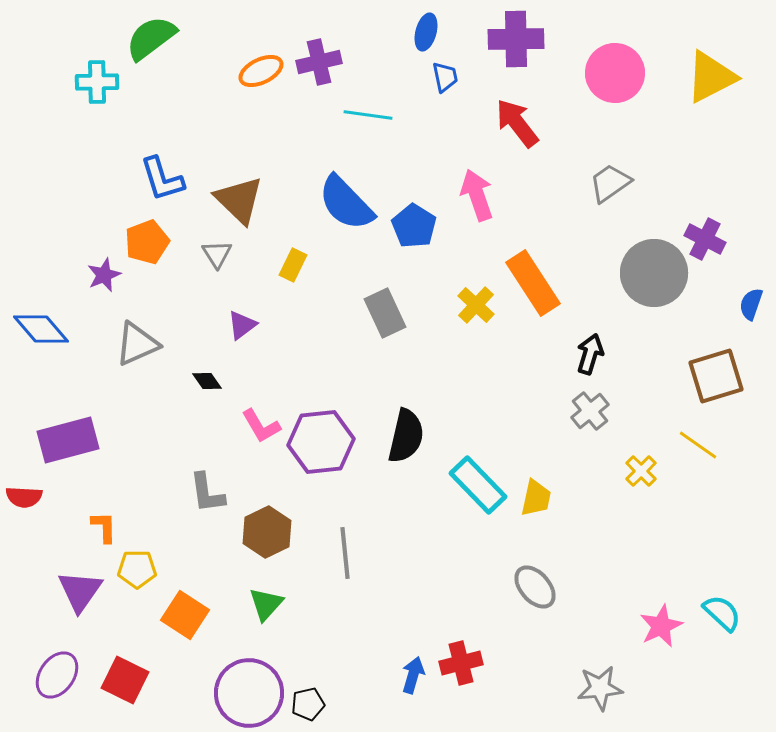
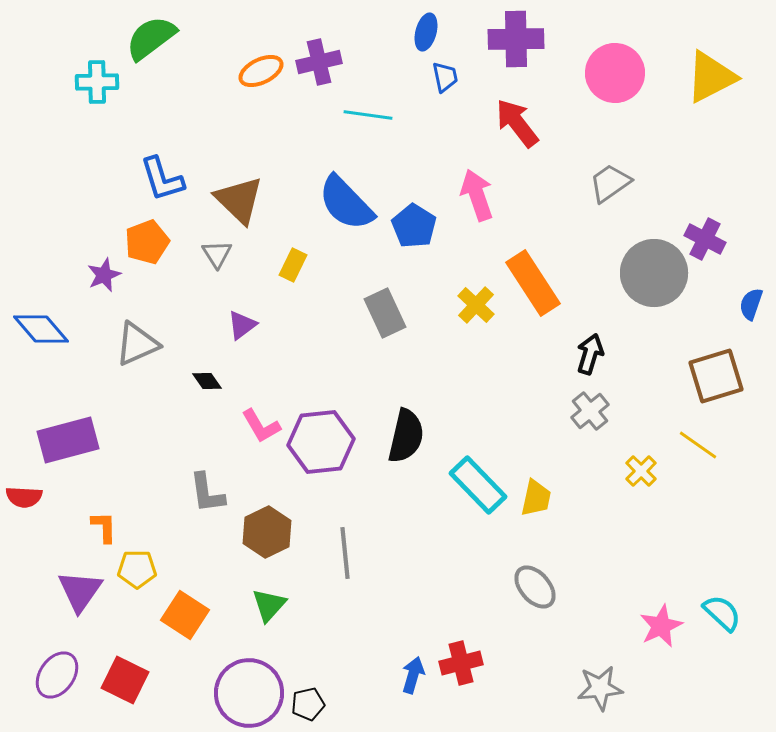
green triangle at (266, 604): moved 3 px right, 1 px down
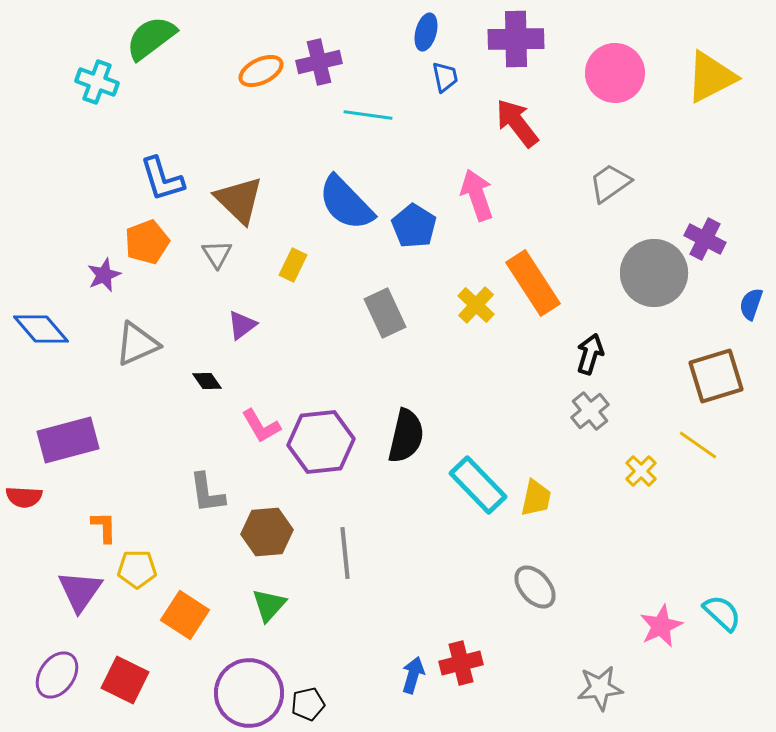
cyan cross at (97, 82): rotated 21 degrees clockwise
brown hexagon at (267, 532): rotated 21 degrees clockwise
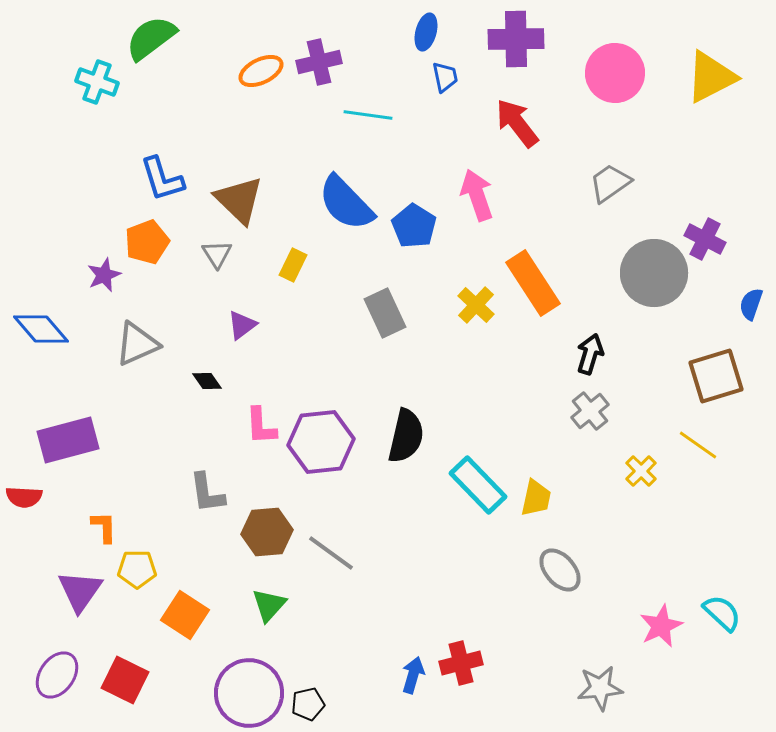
pink L-shape at (261, 426): rotated 27 degrees clockwise
gray line at (345, 553): moved 14 px left; rotated 48 degrees counterclockwise
gray ellipse at (535, 587): moved 25 px right, 17 px up
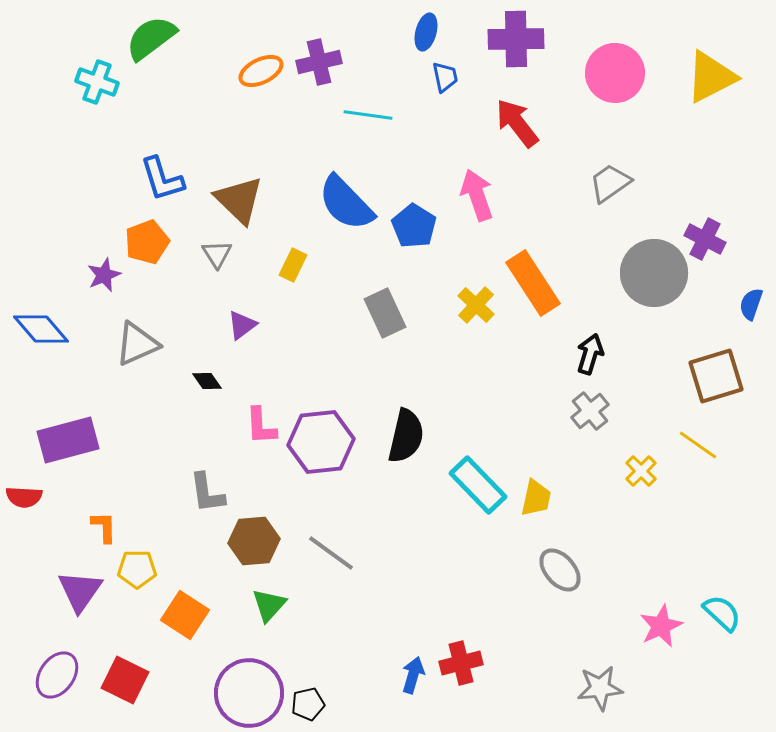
brown hexagon at (267, 532): moved 13 px left, 9 px down
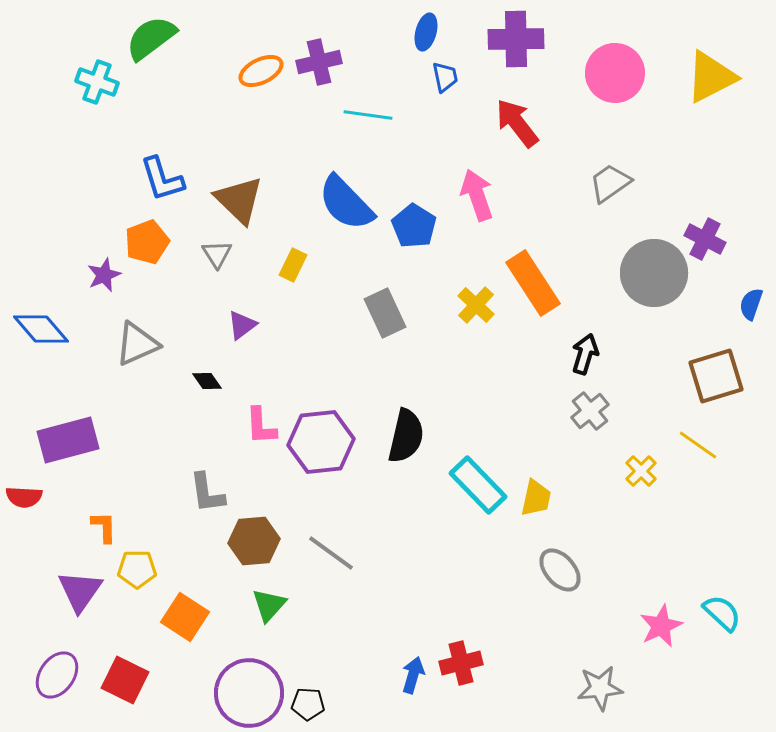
black arrow at (590, 354): moved 5 px left
orange square at (185, 615): moved 2 px down
black pentagon at (308, 704): rotated 16 degrees clockwise
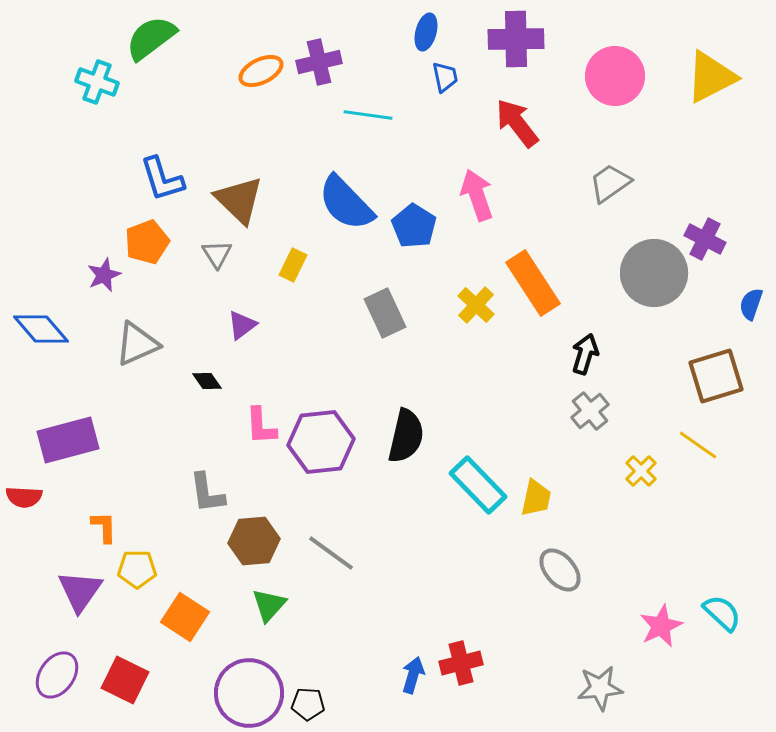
pink circle at (615, 73): moved 3 px down
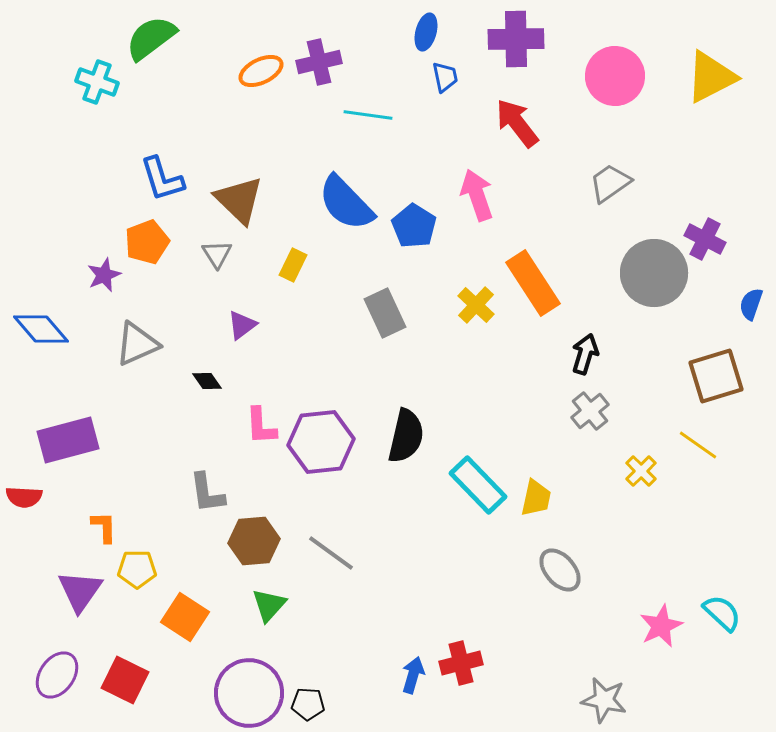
gray star at (600, 688): moved 4 px right, 12 px down; rotated 18 degrees clockwise
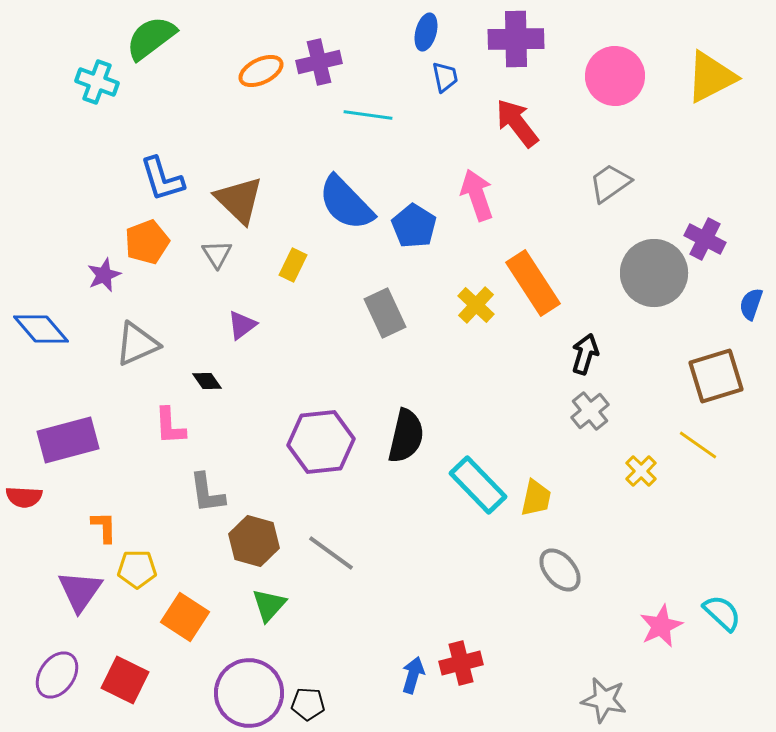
pink L-shape at (261, 426): moved 91 px left
brown hexagon at (254, 541): rotated 21 degrees clockwise
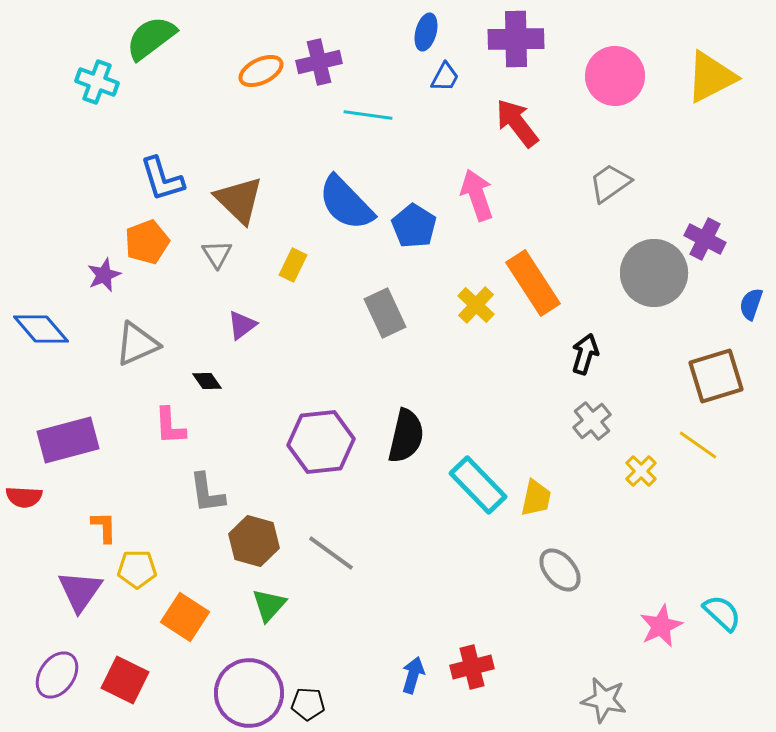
blue trapezoid at (445, 77): rotated 40 degrees clockwise
gray cross at (590, 411): moved 2 px right, 10 px down
red cross at (461, 663): moved 11 px right, 4 px down
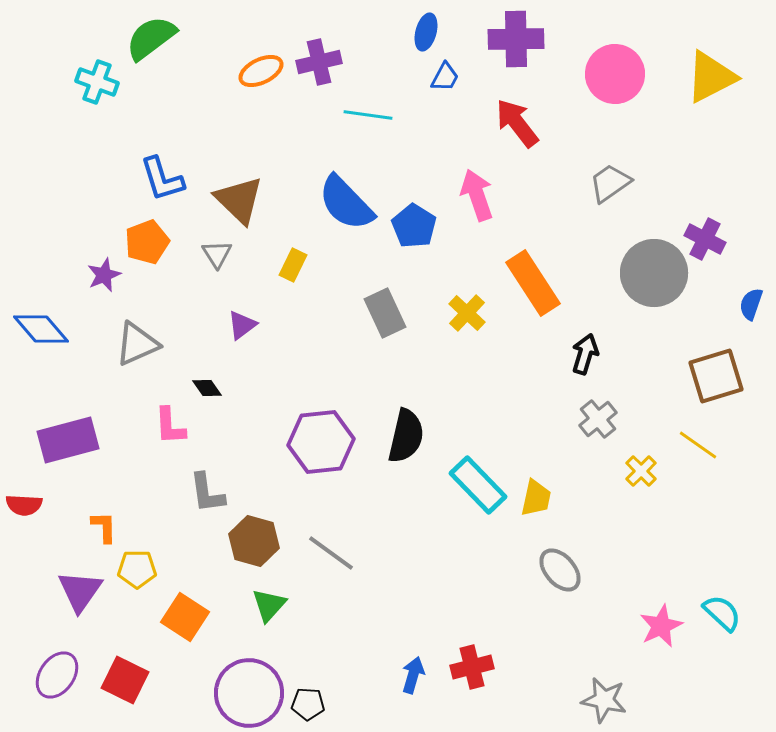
pink circle at (615, 76): moved 2 px up
yellow cross at (476, 305): moved 9 px left, 8 px down
black diamond at (207, 381): moved 7 px down
gray cross at (592, 421): moved 6 px right, 2 px up
red semicircle at (24, 497): moved 8 px down
